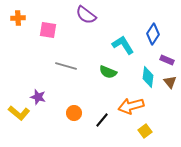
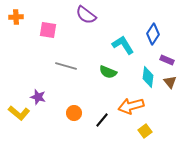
orange cross: moved 2 px left, 1 px up
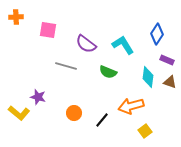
purple semicircle: moved 29 px down
blue diamond: moved 4 px right
brown triangle: rotated 32 degrees counterclockwise
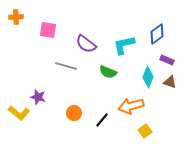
blue diamond: rotated 20 degrees clockwise
cyan L-shape: moved 1 px right; rotated 70 degrees counterclockwise
cyan diamond: rotated 15 degrees clockwise
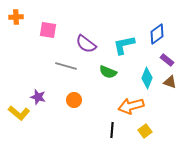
purple rectangle: rotated 16 degrees clockwise
cyan diamond: moved 1 px left, 1 px down
orange circle: moved 13 px up
black line: moved 10 px right, 10 px down; rotated 35 degrees counterclockwise
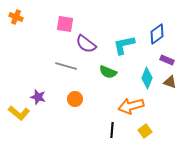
orange cross: rotated 24 degrees clockwise
pink square: moved 17 px right, 6 px up
purple rectangle: rotated 16 degrees counterclockwise
orange circle: moved 1 px right, 1 px up
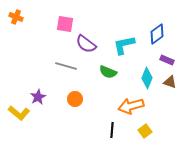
purple star: rotated 28 degrees clockwise
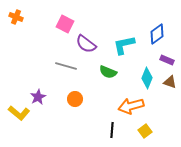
pink square: rotated 18 degrees clockwise
